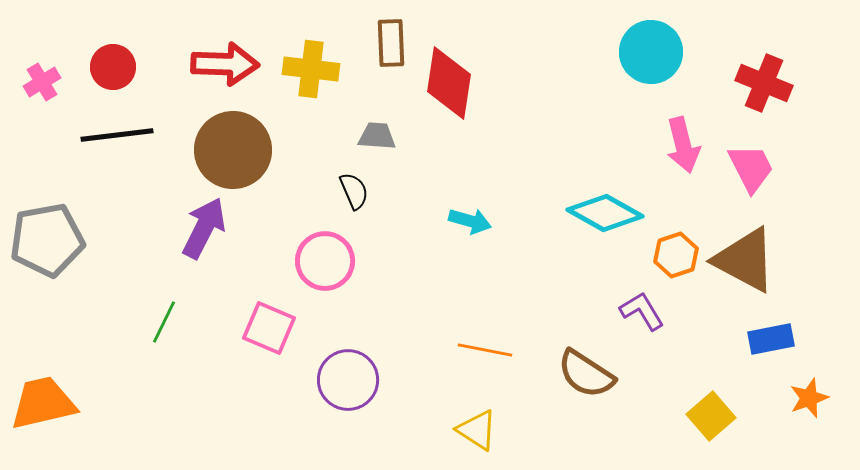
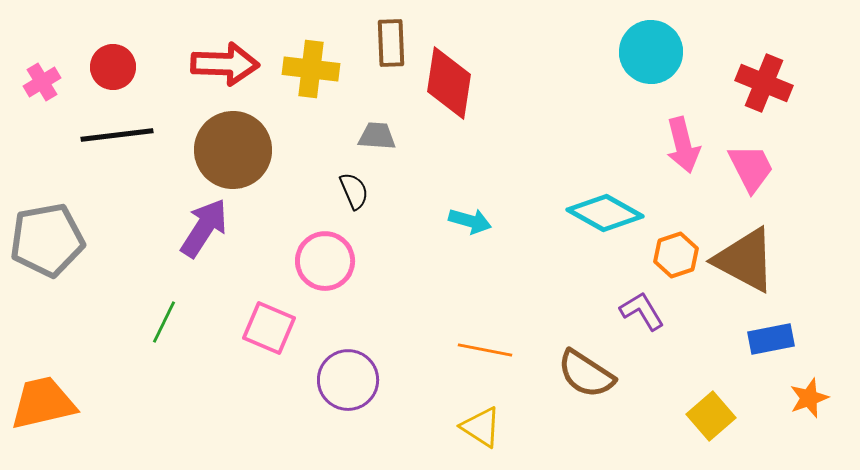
purple arrow: rotated 6 degrees clockwise
yellow triangle: moved 4 px right, 3 px up
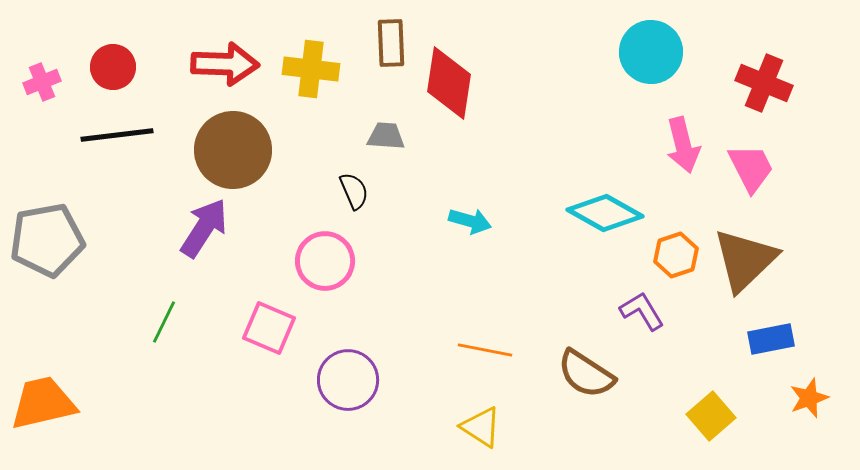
pink cross: rotated 9 degrees clockwise
gray trapezoid: moved 9 px right
brown triangle: rotated 48 degrees clockwise
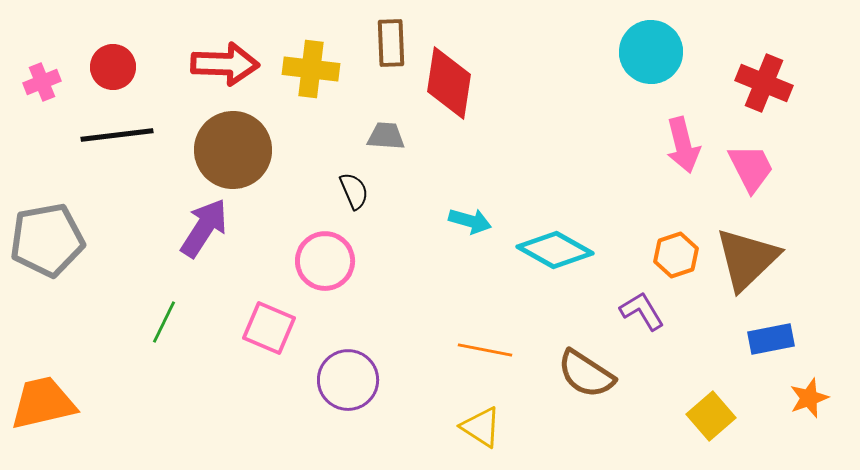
cyan diamond: moved 50 px left, 37 px down
brown triangle: moved 2 px right, 1 px up
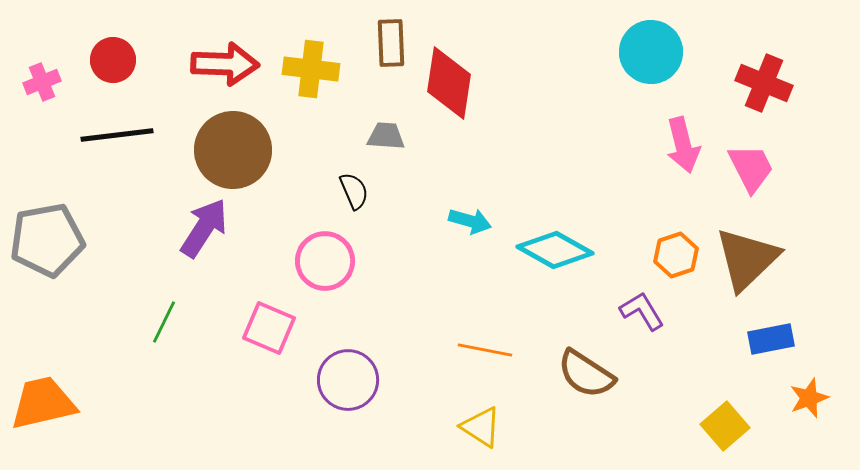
red circle: moved 7 px up
yellow square: moved 14 px right, 10 px down
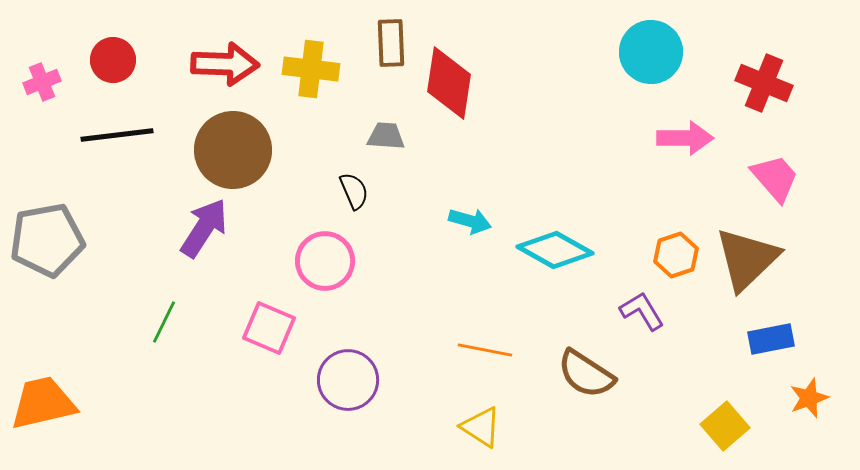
pink arrow: moved 2 px right, 7 px up; rotated 76 degrees counterclockwise
pink trapezoid: moved 24 px right, 10 px down; rotated 14 degrees counterclockwise
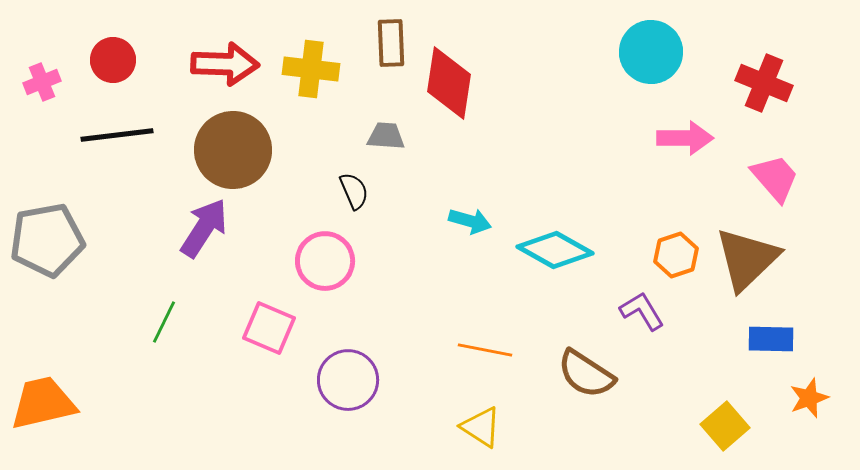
blue rectangle: rotated 12 degrees clockwise
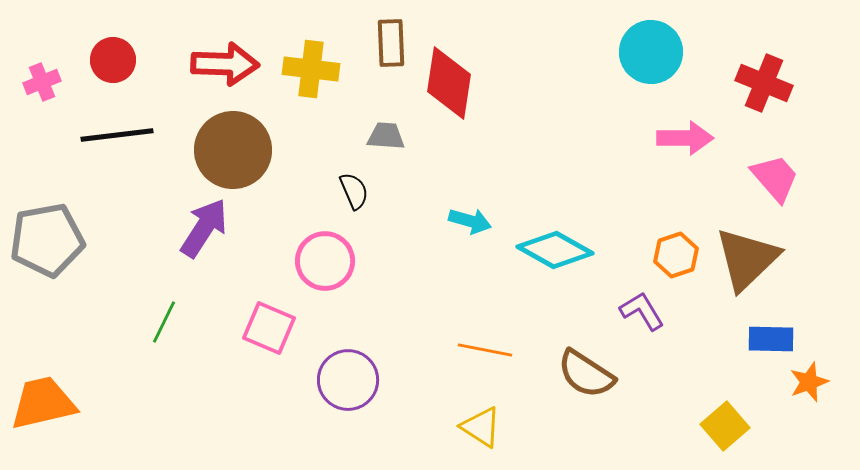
orange star: moved 16 px up
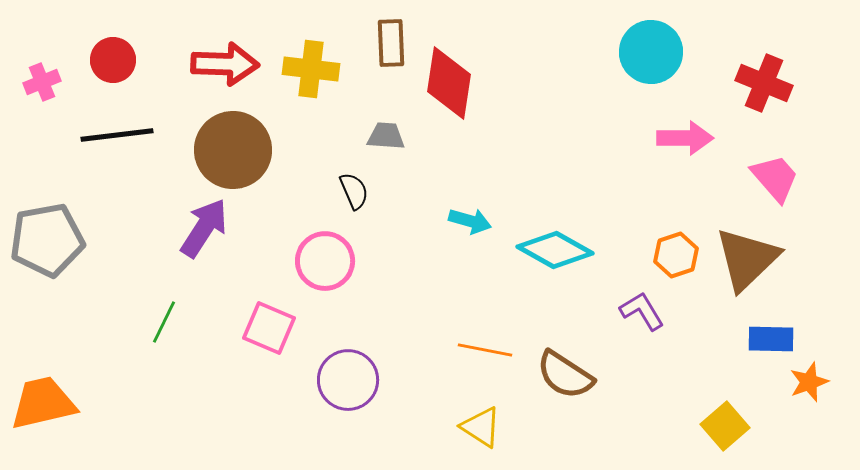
brown semicircle: moved 21 px left, 1 px down
